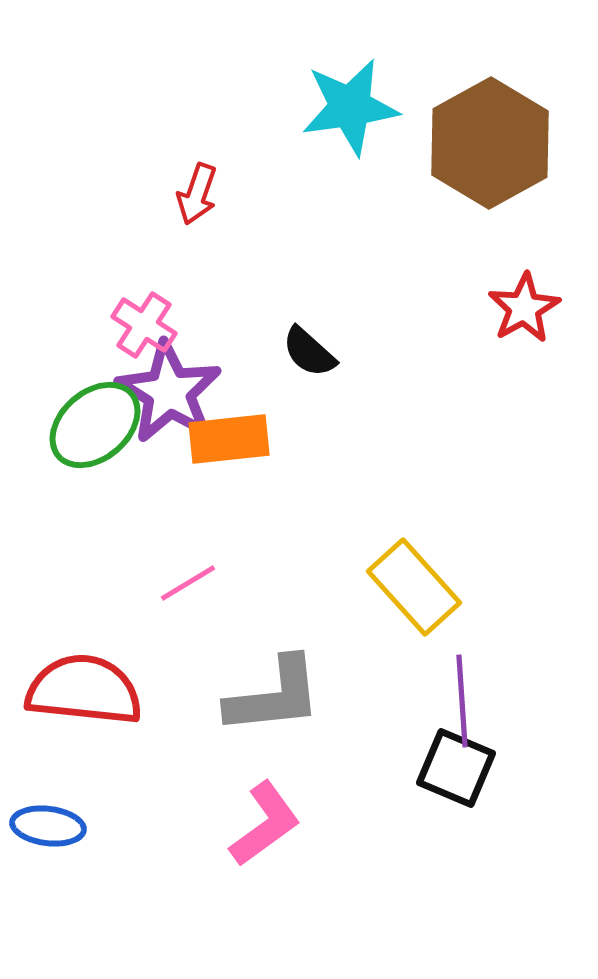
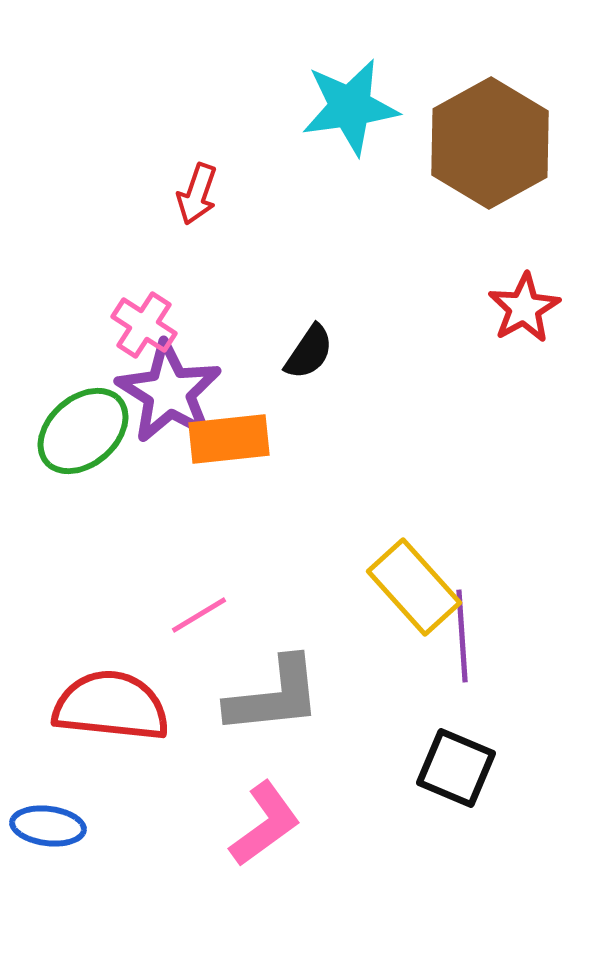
black semicircle: rotated 98 degrees counterclockwise
green ellipse: moved 12 px left, 6 px down
pink line: moved 11 px right, 32 px down
red semicircle: moved 27 px right, 16 px down
purple line: moved 65 px up
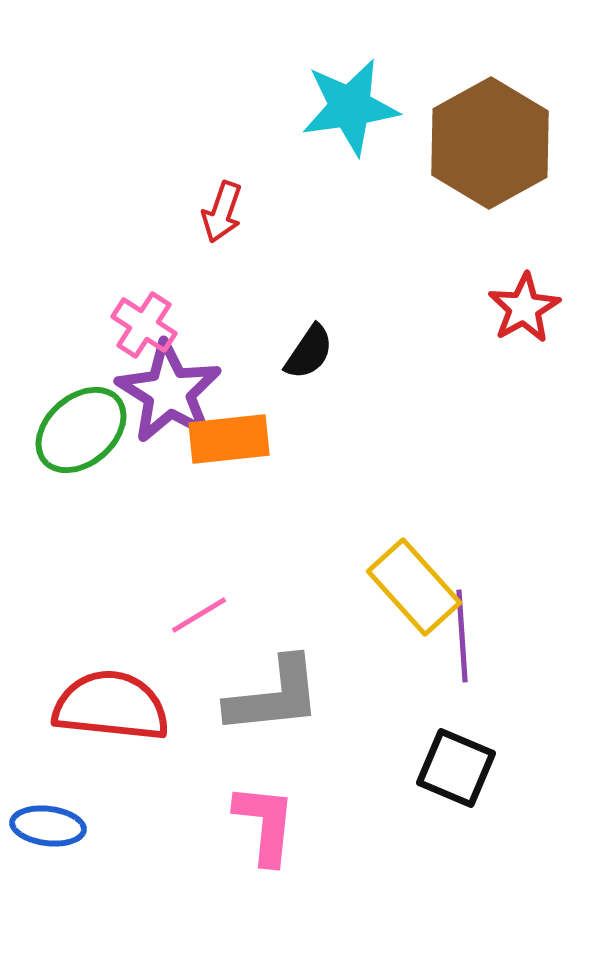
red arrow: moved 25 px right, 18 px down
green ellipse: moved 2 px left, 1 px up
pink L-shape: rotated 48 degrees counterclockwise
